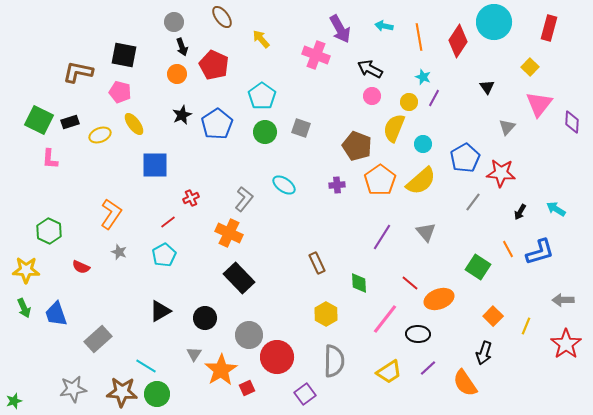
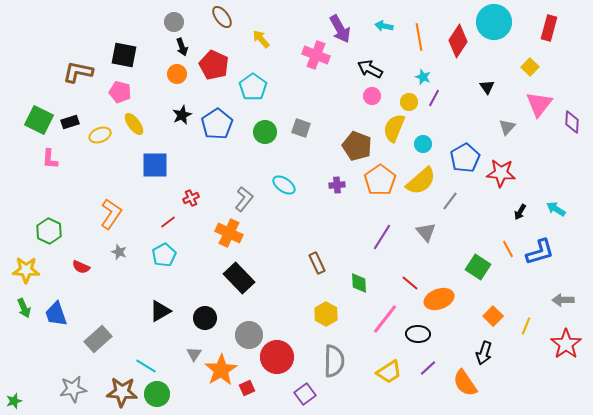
cyan pentagon at (262, 96): moved 9 px left, 9 px up
gray line at (473, 202): moved 23 px left, 1 px up
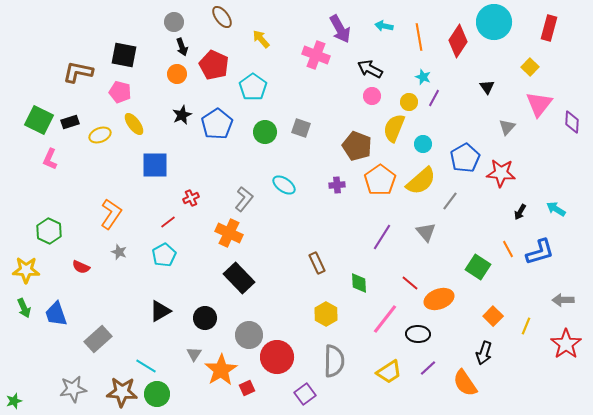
pink L-shape at (50, 159): rotated 20 degrees clockwise
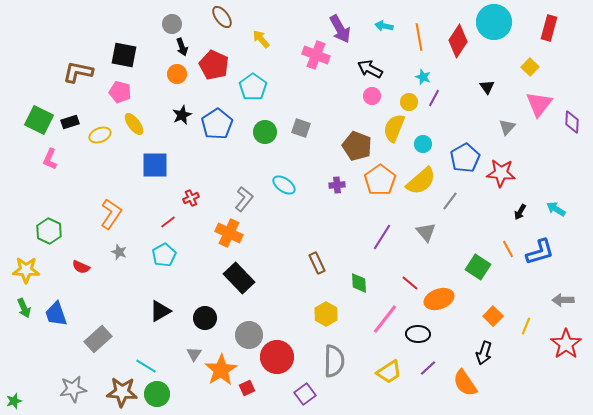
gray circle at (174, 22): moved 2 px left, 2 px down
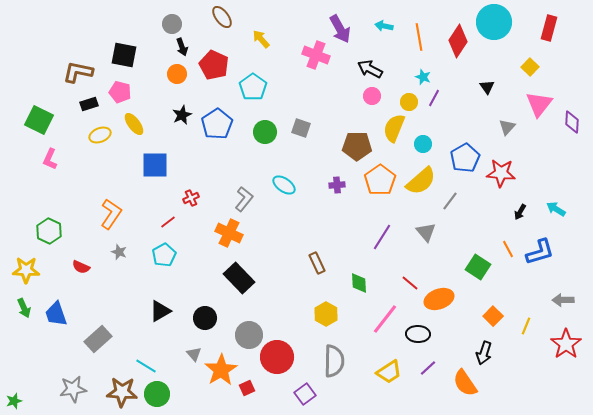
black rectangle at (70, 122): moved 19 px right, 18 px up
brown pentagon at (357, 146): rotated 20 degrees counterclockwise
gray triangle at (194, 354): rotated 14 degrees counterclockwise
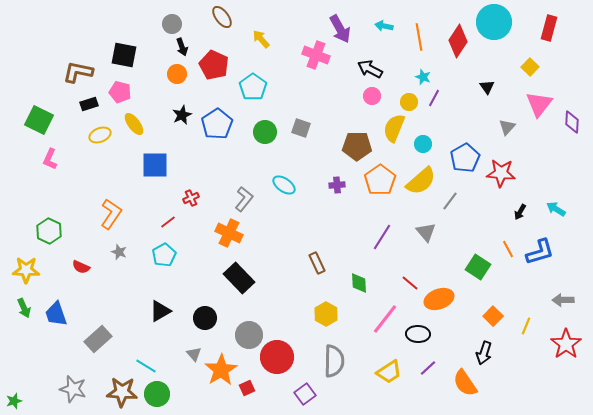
gray star at (73, 389): rotated 24 degrees clockwise
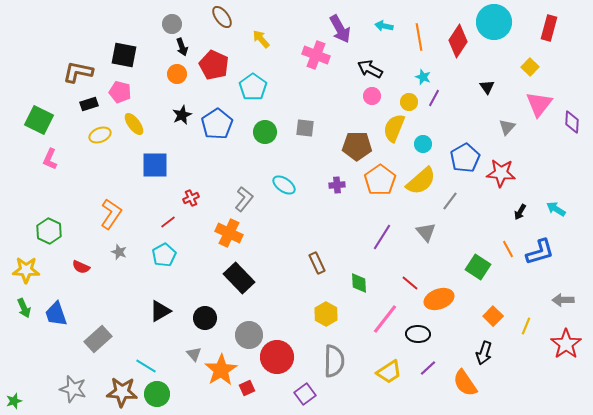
gray square at (301, 128): moved 4 px right; rotated 12 degrees counterclockwise
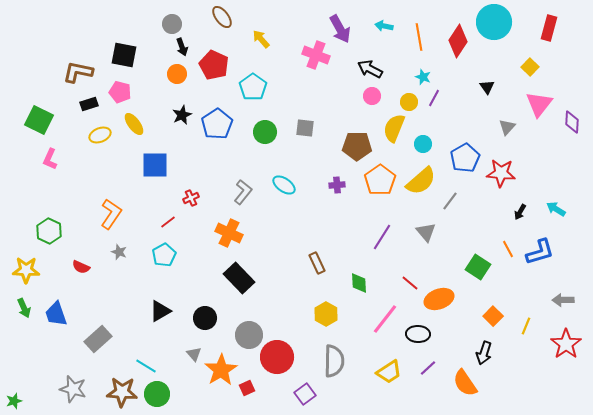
gray L-shape at (244, 199): moved 1 px left, 7 px up
